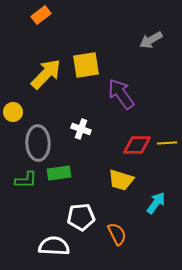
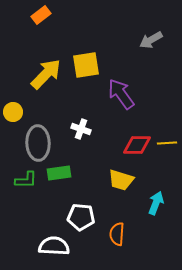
cyan arrow: rotated 15 degrees counterclockwise
white pentagon: rotated 12 degrees clockwise
orange semicircle: rotated 150 degrees counterclockwise
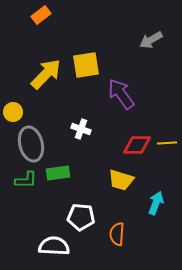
gray ellipse: moved 7 px left, 1 px down; rotated 12 degrees counterclockwise
green rectangle: moved 1 px left
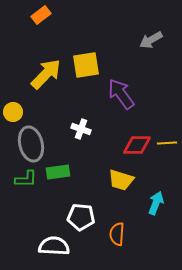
green rectangle: moved 1 px up
green L-shape: moved 1 px up
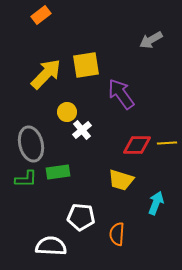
yellow circle: moved 54 px right
white cross: moved 1 px right, 1 px down; rotated 30 degrees clockwise
white semicircle: moved 3 px left
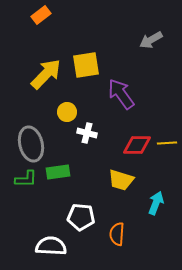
white cross: moved 5 px right, 3 px down; rotated 36 degrees counterclockwise
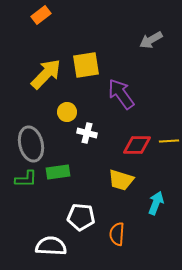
yellow line: moved 2 px right, 2 px up
